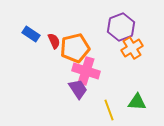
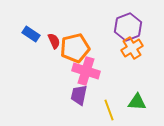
purple hexagon: moved 7 px right
purple trapezoid: moved 1 px right, 6 px down; rotated 135 degrees counterclockwise
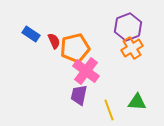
pink cross: rotated 20 degrees clockwise
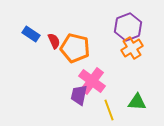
orange pentagon: rotated 28 degrees clockwise
pink cross: moved 6 px right, 10 px down
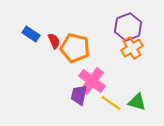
green triangle: rotated 12 degrees clockwise
yellow line: moved 2 px right, 7 px up; rotated 35 degrees counterclockwise
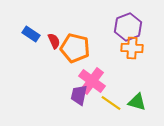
orange cross: rotated 35 degrees clockwise
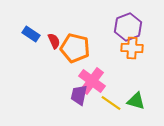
green triangle: moved 1 px left, 1 px up
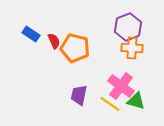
pink cross: moved 29 px right, 5 px down
yellow line: moved 1 px left, 1 px down
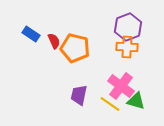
orange cross: moved 5 px left, 1 px up
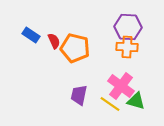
purple hexagon: rotated 24 degrees clockwise
blue rectangle: moved 1 px down
